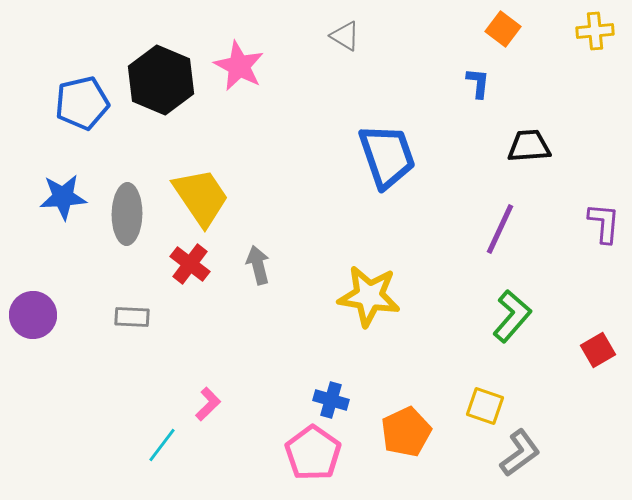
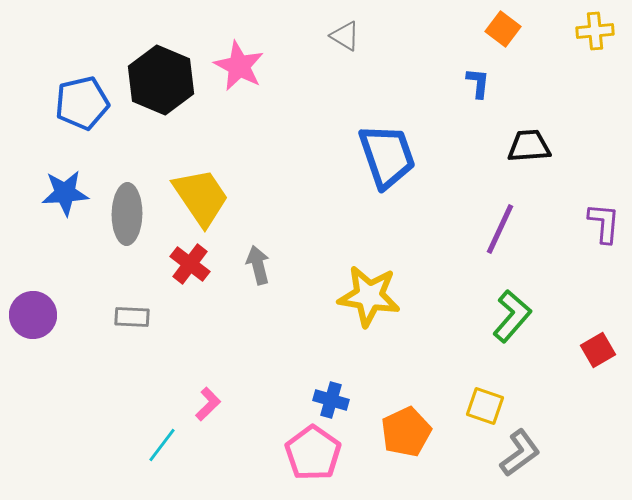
blue star: moved 2 px right, 4 px up
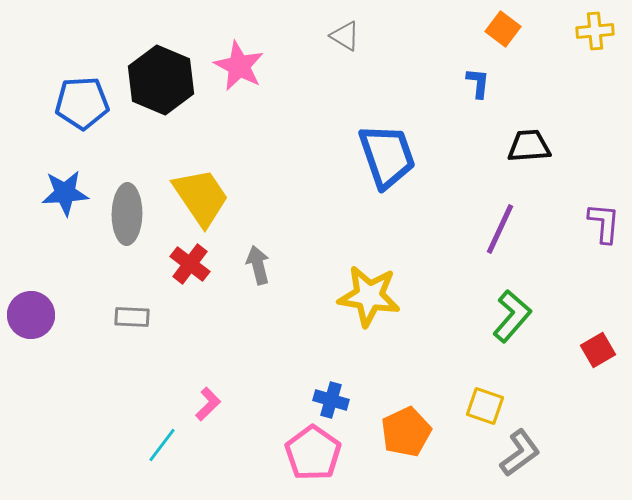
blue pentagon: rotated 10 degrees clockwise
purple circle: moved 2 px left
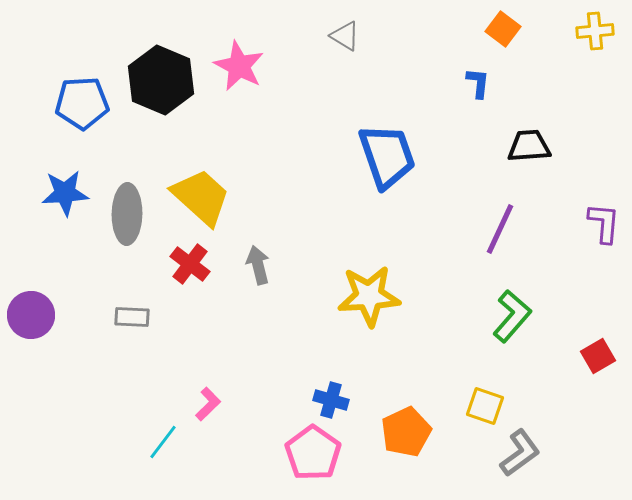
yellow trapezoid: rotated 14 degrees counterclockwise
yellow star: rotated 12 degrees counterclockwise
red square: moved 6 px down
cyan line: moved 1 px right, 3 px up
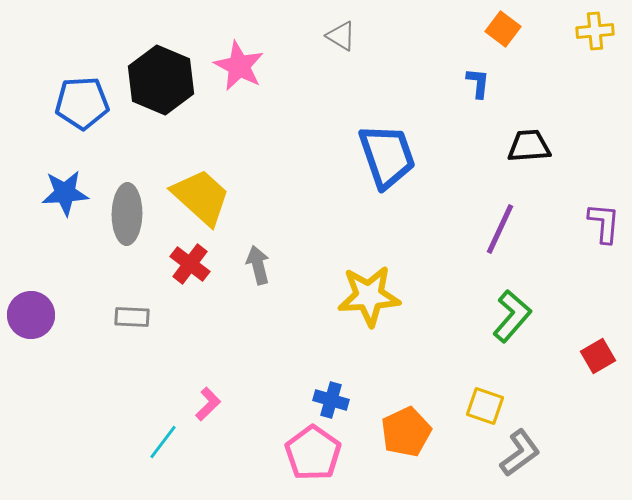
gray triangle: moved 4 px left
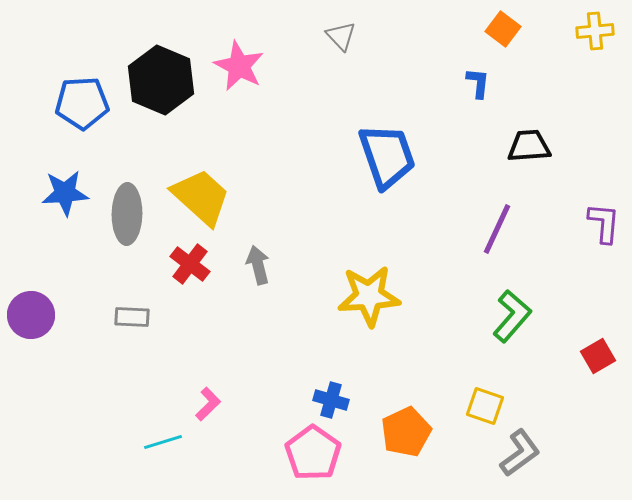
gray triangle: rotated 16 degrees clockwise
purple line: moved 3 px left
cyan line: rotated 36 degrees clockwise
